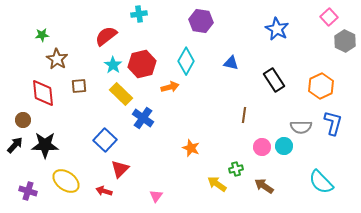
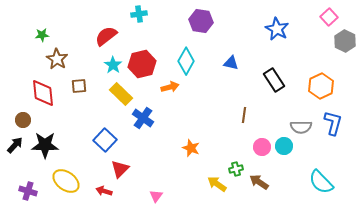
brown arrow: moved 5 px left, 4 px up
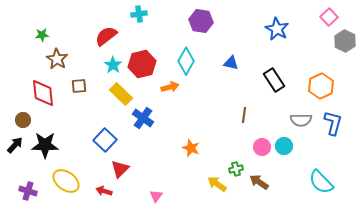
gray semicircle: moved 7 px up
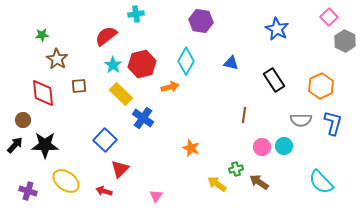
cyan cross: moved 3 px left
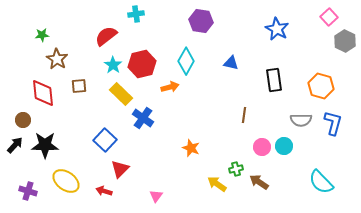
black rectangle: rotated 25 degrees clockwise
orange hexagon: rotated 20 degrees counterclockwise
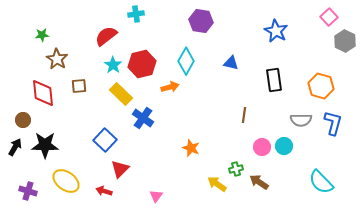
blue star: moved 1 px left, 2 px down
black arrow: moved 2 px down; rotated 12 degrees counterclockwise
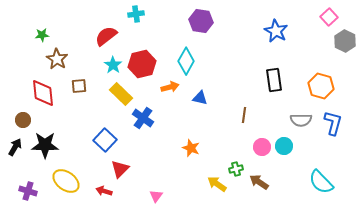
blue triangle: moved 31 px left, 35 px down
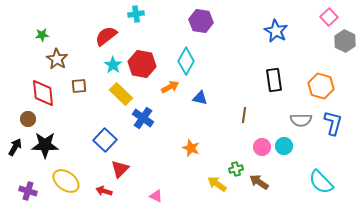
red hexagon: rotated 24 degrees clockwise
orange arrow: rotated 12 degrees counterclockwise
brown circle: moved 5 px right, 1 px up
pink triangle: rotated 40 degrees counterclockwise
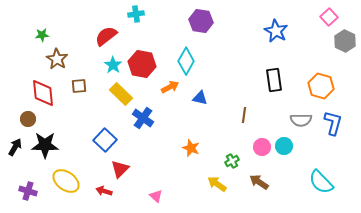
green cross: moved 4 px left, 8 px up; rotated 16 degrees counterclockwise
pink triangle: rotated 16 degrees clockwise
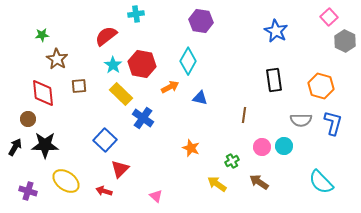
cyan diamond: moved 2 px right
